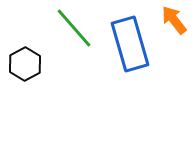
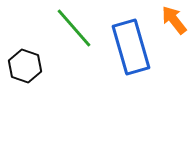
blue rectangle: moved 1 px right, 3 px down
black hexagon: moved 2 px down; rotated 12 degrees counterclockwise
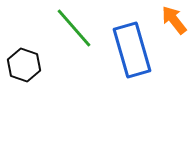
blue rectangle: moved 1 px right, 3 px down
black hexagon: moved 1 px left, 1 px up
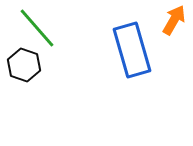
orange arrow: rotated 68 degrees clockwise
green line: moved 37 px left
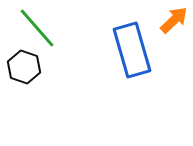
orange arrow: rotated 16 degrees clockwise
black hexagon: moved 2 px down
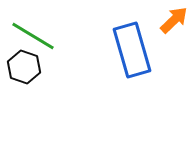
green line: moved 4 px left, 8 px down; rotated 18 degrees counterclockwise
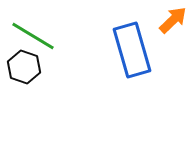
orange arrow: moved 1 px left
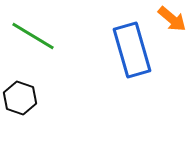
orange arrow: moved 1 px left, 1 px up; rotated 84 degrees clockwise
black hexagon: moved 4 px left, 31 px down
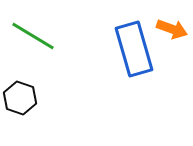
orange arrow: moved 10 px down; rotated 20 degrees counterclockwise
blue rectangle: moved 2 px right, 1 px up
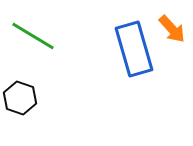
orange arrow: rotated 28 degrees clockwise
